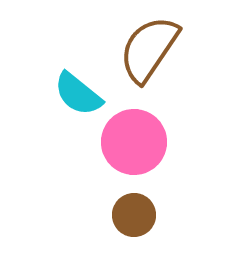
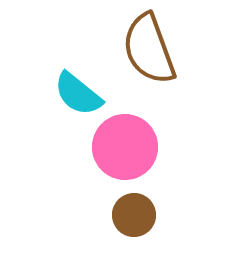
brown semicircle: rotated 54 degrees counterclockwise
pink circle: moved 9 px left, 5 px down
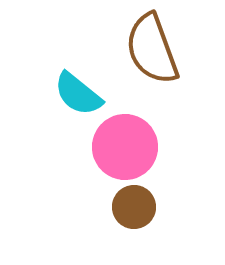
brown semicircle: moved 3 px right
brown circle: moved 8 px up
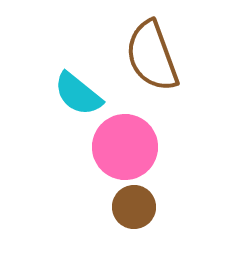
brown semicircle: moved 7 px down
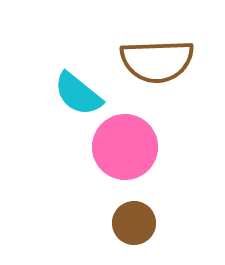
brown semicircle: moved 5 px right, 5 px down; rotated 72 degrees counterclockwise
brown circle: moved 16 px down
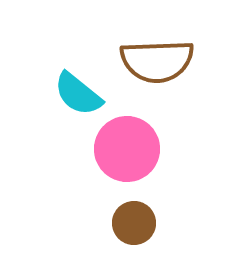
pink circle: moved 2 px right, 2 px down
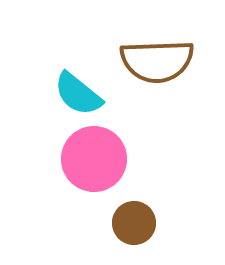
pink circle: moved 33 px left, 10 px down
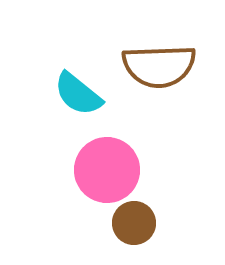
brown semicircle: moved 2 px right, 5 px down
pink circle: moved 13 px right, 11 px down
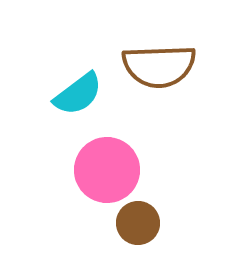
cyan semicircle: rotated 76 degrees counterclockwise
brown circle: moved 4 px right
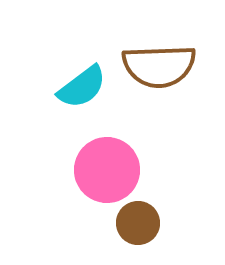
cyan semicircle: moved 4 px right, 7 px up
